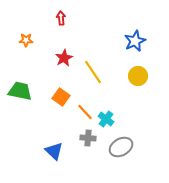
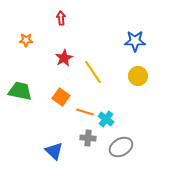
blue star: rotated 25 degrees clockwise
orange line: rotated 30 degrees counterclockwise
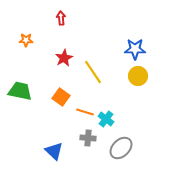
blue star: moved 8 px down
gray ellipse: moved 1 px down; rotated 15 degrees counterclockwise
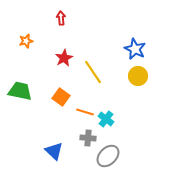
orange star: moved 1 px down; rotated 16 degrees counterclockwise
blue star: rotated 25 degrees clockwise
gray ellipse: moved 13 px left, 8 px down
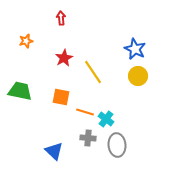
orange square: rotated 24 degrees counterclockwise
gray ellipse: moved 9 px right, 11 px up; rotated 50 degrees counterclockwise
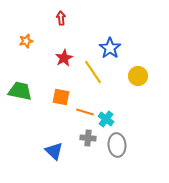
blue star: moved 25 px left, 1 px up; rotated 10 degrees clockwise
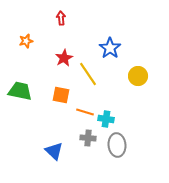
yellow line: moved 5 px left, 2 px down
orange square: moved 2 px up
cyan cross: rotated 28 degrees counterclockwise
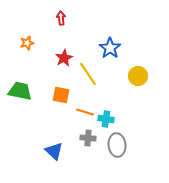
orange star: moved 1 px right, 2 px down
